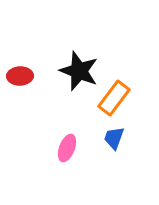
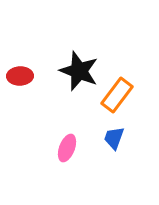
orange rectangle: moved 3 px right, 3 px up
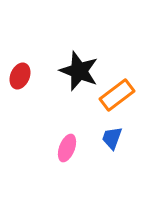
red ellipse: rotated 65 degrees counterclockwise
orange rectangle: rotated 16 degrees clockwise
blue trapezoid: moved 2 px left
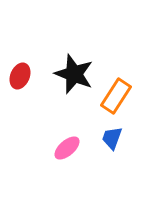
black star: moved 5 px left, 3 px down
orange rectangle: moved 1 px left, 1 px down; rotated 20 degrees counterclockwise
pink ellipse: rotated 28 degrees clockwise
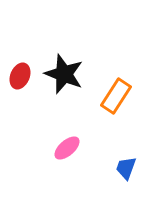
black star: moved 10 px left
blue trapezoid: moved 14 px right, 30 px down
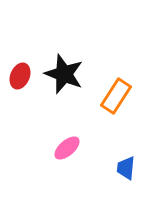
blue trapezoid: rotated 15 degrees counterclockwise
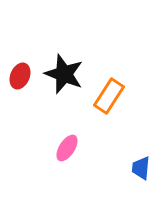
orange rectangle: moved 7 px left
pink ellipse: rotated 16 degrees counterclockwise
blue trapezoid: moved 15 px right
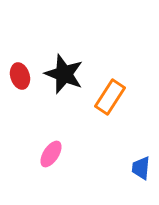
red ellipse: rotated 40 degrees counterclockwise
orange rectangle: moved 1 px right, 1 px down
pink ellipse: moved 16 px left, 6 px down
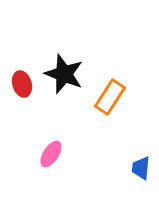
red ellipse: moved 2 px right, 8 px down
